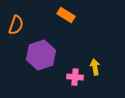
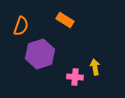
orange rectangle: moved 1 px left, 5 px down
orange semicircle: moved 5 px right, 1 px down
purple hexagon: moved 1 px left, 1 px up
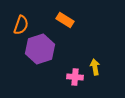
orange semicircle: moved 1 px up
purple hexagon: moved 5 px up
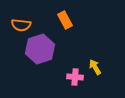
orange rectangle: rotated 30 degrees clockwise
orange semicircle: rotated 78 degrees clockwise
yellow arrow: rotated 21 degrees counterclockwise
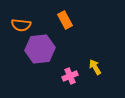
purple hexagon: rotated 12 degrees clockwise
pink cross: moved 5 px left, 1 px up; rotated 28 degrees counterclockwise
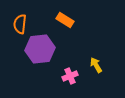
orange rectangle: rotated 30 degrees counterclockwise
orange semicircle: moved 1 px left, 1 px up; rotated 90 degrees clockwise
yellow arrow: moved 1 px right, 2 px up
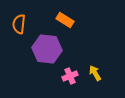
orange semicircle: moved 1 px left
purple hexagon: moved 7 px right; rotated 12 degrees clockwise
yellow arrow: moved 1 px left, 8 px down
